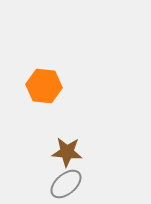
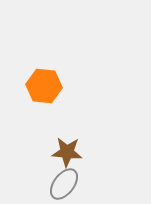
gray ellipse: moved 2 px left; rotated 12 degrees counterclockwise
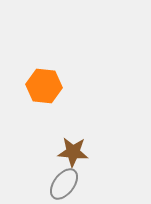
brown star: moved 6 px right
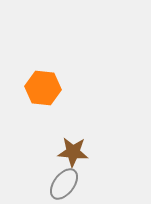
orange hexagon: moved 1 px left, 2 px down
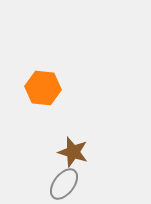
brown star: rotated 12 degrees clockwise
